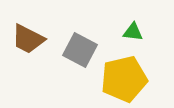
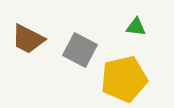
green triangle: moved 3 px right, 5 px up
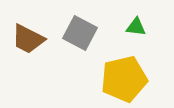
gray square: moved 17 px up
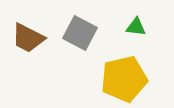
brown trapezoid: moved 1 px up
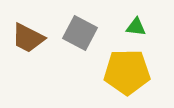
yellow pentagon: moved 3 px right, 7 px up; rotated 12 degrees clockwise
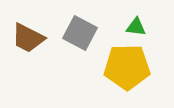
yellow pentagon: moved 5 px up
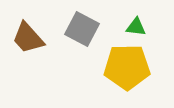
gray square: moved 2 px right, 4 px up
brown trapezoid: rotated 21 degrees clockwise
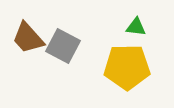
gray square: moved 19 px left, 17 px down
